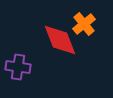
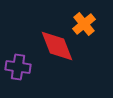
red diamond: moved 3 px left, 6 px down
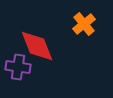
red diamond: moved 20 px left
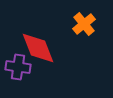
red diamond: moved 1 px right, 2 px down
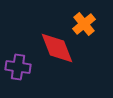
red diamond: moved 19 px right
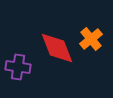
orange cross: moved 7 px right, 15 px down
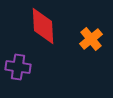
red diamond: moved 14 px left, 22 px up; rotated 18 degrees clockwise
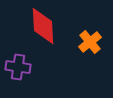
orange cross: moved 1 px left, 3 px down
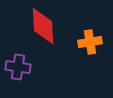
orange cross: rotated 30 degrees clockwise
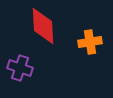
purple cross: moved 2 px right, 1 px down; rotated 10 degrees clockwise
